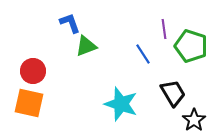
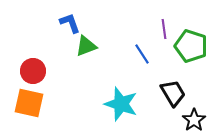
blue line: moved 1 px left
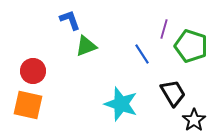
blue L-shape: moved 3 px up
purple line: rotated 24 degrees clockwise
orange square: moved 1 px left, 2 px down
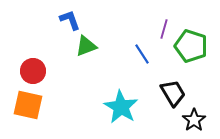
cyan star: moved 3 px down; rotated 12 degrees clockwise
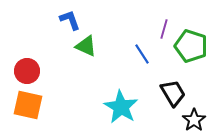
green triangle: rotated 45 degrees clockwise
red circle: moved 6 px left
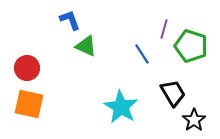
red circle: moved 3 px up
orange square: moved 1 px right, 1 px up
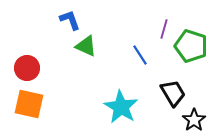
blue line: moved 2 px left, 1 px down
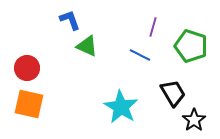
purple line: moved 11 px left, 2 px up
green triangle: moved 1 px right
blue line: rotated 30 degrees counterclockwise
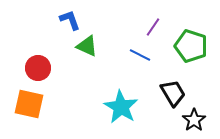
purple line: rotated 18 degrees clockwise
red circle: moved 11 px right
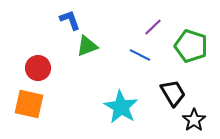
purple line: rotated 12 degrees clockwise
green triangle: rotated 45 degrees counterclockwise
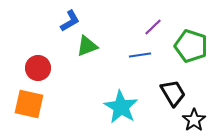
blue L-shape: moved 1 px down; rotated 80 degrees clockwise
blue line: rotated 35 degrees counterclockwise
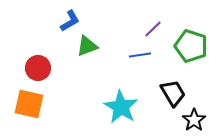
purple line: moved 2 px down
